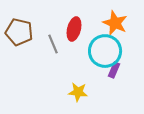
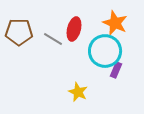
brown pentagon: rotated 12 degrees counterclockwise
gray line: moved 5 px up; rotated 36 degrees counterclockwise
purple rectangle: moved 2 px right
yellow star: rotated 18 degrees clockwise
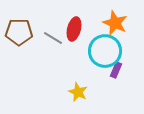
gray line: moved 1 px up
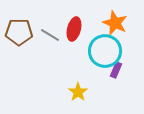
gray line: moved 3 px left, 3 px up
yellow star: rotated 12 degrees clockwise
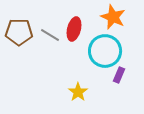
orange star: moved 2 px left, 6 px up
purple rectangle: moved 3 px right, 5 px down
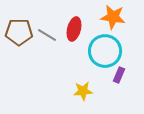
orange star: rotated 15 degrees counterclockwise
gray line: moved 3 px left
yellow star: moved 5 px right, 1 px up; rotated 30 degrees clockwise
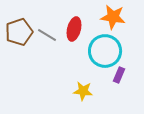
brown pentagon: rotated 20 degrees counterclockwise
yellow star: rotated 12 degrees clockwise
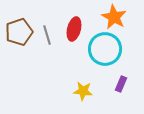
orange star: moved 1 px right; rotated 20 degrees clockwise
gray line: rotated 42 degrees clockwise
cyan circle: moved 2 px up
purple rectangle: moved 2 px right, 9 px down
